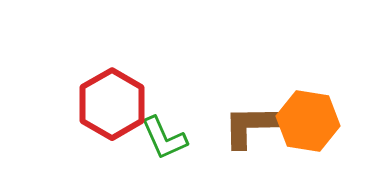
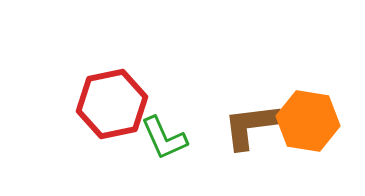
red hexagon: rotated 18 degrees clockwise
brown L-shape: rotated 6 degrees counterclockwise
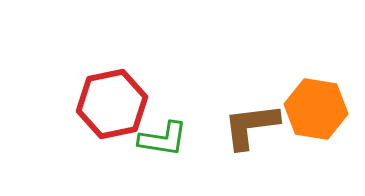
orange hexagon: moved 8 px right, 12 px up
green L-shape: moved 1 px left, 1 px down; rotated 57 degrees counterclockwise
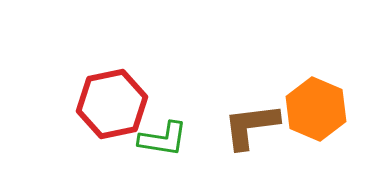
orange hexagon: rotated 14 degrees clockwise
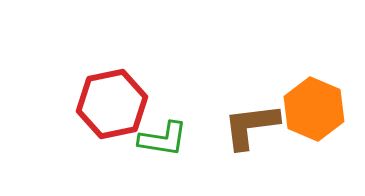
orange hexagon: moved 2 px left
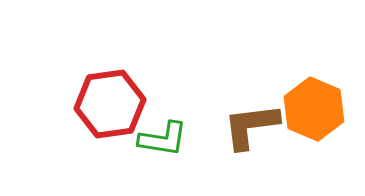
red hexagon: moved 2 px left; rotated 4 degrees clockwise
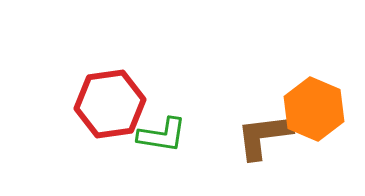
brown L-shape: moved 13 px right, 10 px down
green L-shape: moved 1 px left, 4 px up
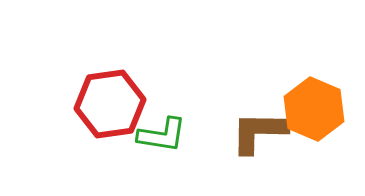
brown L-shape: moved 5 px left, 4 px up; rotated 8 degrees clockwise
